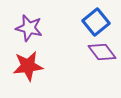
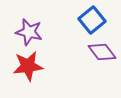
blue square: moved 4 px left, 2 px up
purple star: moved 4 px down
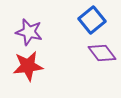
purple diamond: moved 1 px down
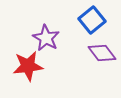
purple star: moved 17 px right, 6 px down; rotated 16 degrees clockwise
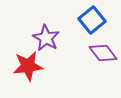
purple diamond: moved 1 px right
